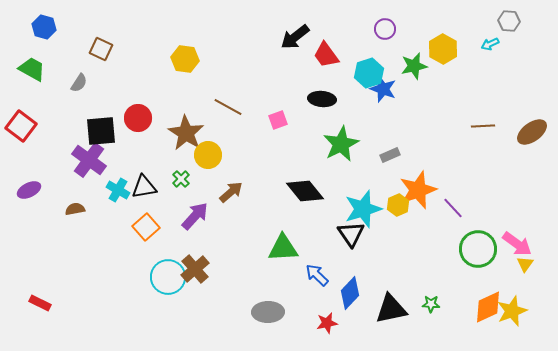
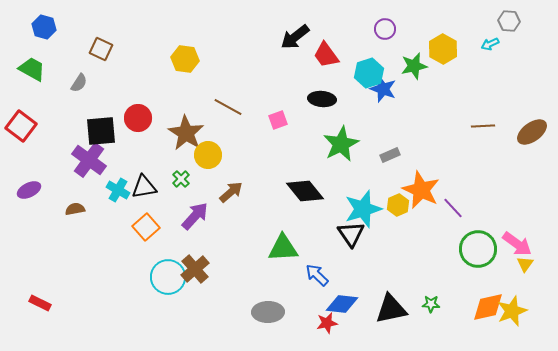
orange star at (418, 190): moved 3 px right; rotated 27 degrees counterclockwise
blue diamond at (350, 293): moved 8 px left, 11 px down; rotated 52 degrees clockwise
orange diamond at (488, 307): rotated 12 degrees clockwise
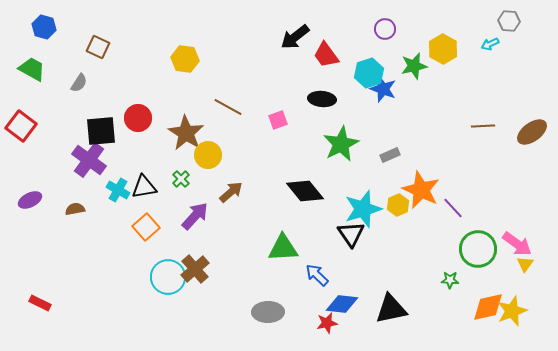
brown square at (101, 49): moved 3 px left, 2 px up
purple ellipse at (29, 190): moved 1 px right, 10 px down
green star at (431, 304): moved 19 px right, 24 px up
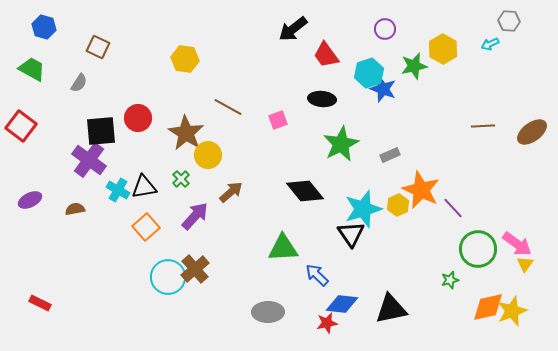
black arrow at (295, 37): moved 2 px left, 8 px up
green star at (450, 280): rotated 18 degrees counterclockwise
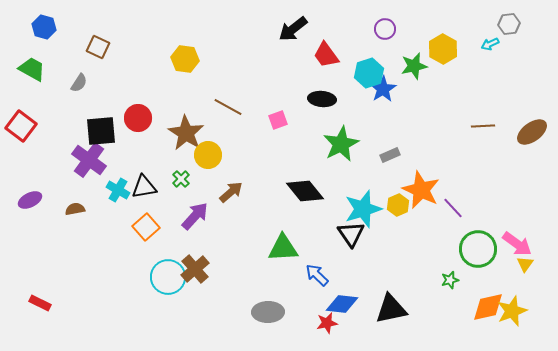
gray hexagon at (509, 21): moved 3 px down; rotated 10 degrees counterclockwise
blue star at (383, 89): rotated 20 degrees clockwise
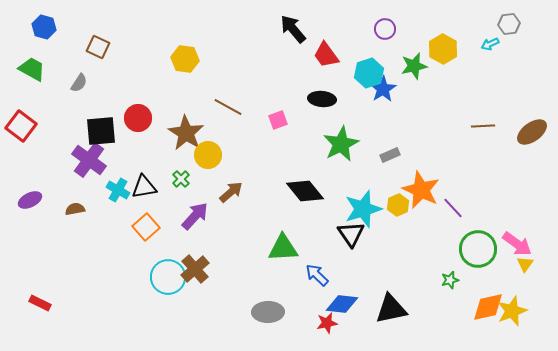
black arrow at (293, 29): rotated 88 degrees clockwise
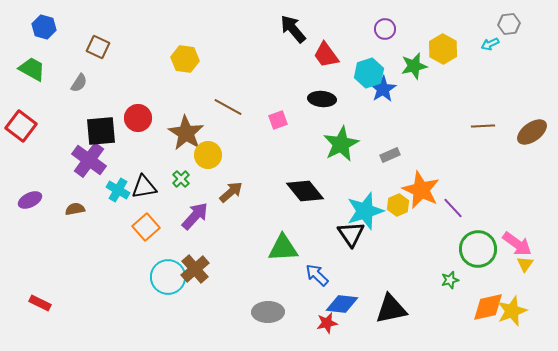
cyan star at (363, 209): moved 2 px right, 2 px down
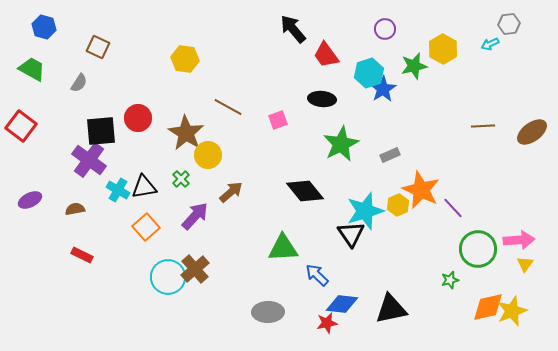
pink arrow at (517, 244): moved 2 px right, 4 px up; rotated 40 degrees counterclockwise
red rectangle at (40, 303): moved 42 px right, 48 px up
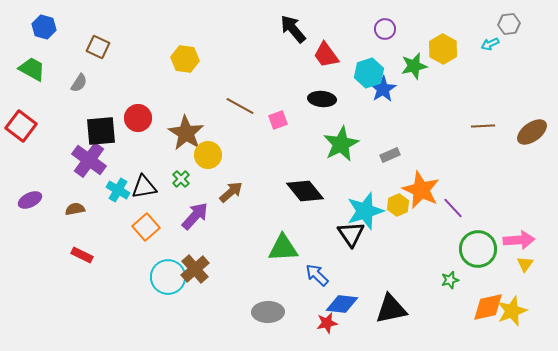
brown line at (228, 107): moved 12 px right, 1 px up
